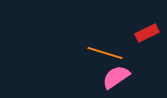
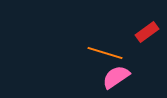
red rectangle: moved 1 px up; rotated 10 degrees counterclockwise
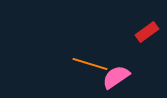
orange line: moved 15 px left, 11 px down
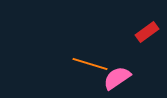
pink semicircle: moved 1 px right, 1 px down
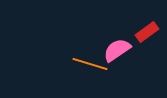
pink semicircle: moved 28 px up
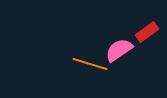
pink semicircle: moved 2 px right
